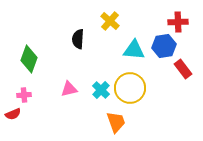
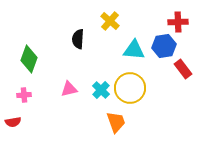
red semicircle: moved 8 px down; rotated 14 degrees clockwise
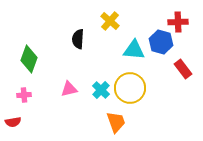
blue hexagon: moved 3 px left, 4 px up; rotated 25 degrees clockwise
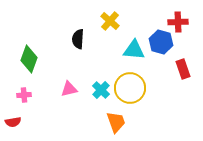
red rectangle: rotated 18 degrees clockwise
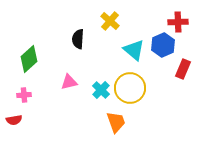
blue hexagon: moved 2 px right, 3 px down; rotated 20 degrees clockwise
cyan triangle: rotated 35 degrees clockwise
green diamond: rotated 28 degrees clockwise
red rectangle: rotated 42 degrees clockwise
pink triangle: moved 7 px up
red semicircle: moved 1 px right, 2 px up
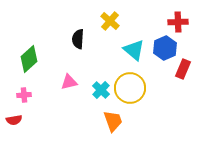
blue hexagon: moved 2 px right, 3 px down
orange trapezoid: moved 3 px left, 1 px up
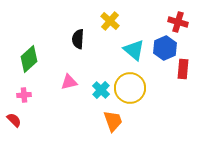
red cross: rotated 18 degrees clockwise
red rectangle: rotated 18 degrees counterclockwise
red semicircle: rotated 126 degrees counterclockwise
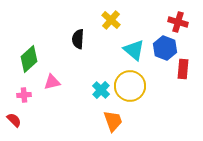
yellow cross: moved 1 px right, 1 px up
blue hexagon: rotated 15 degrees counterclockwise
pink triangle: moved 17 px left
yellow circle: moved 2 px up
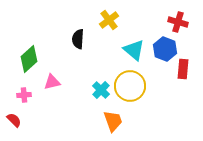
yellow cross: moved 2 px left; rotated 12 degrees clockwise
blue hexagon: moved 1 px down
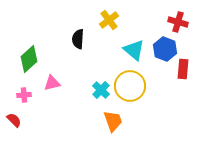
pink triangle: moved 1 px down
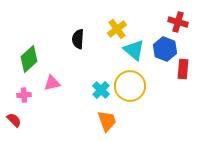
yellow cross: moved 8 px right, 9 px down
orange trapezoid: moved 6 px left
